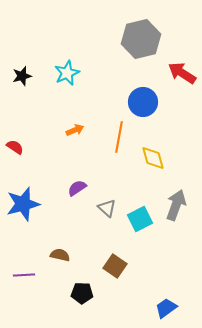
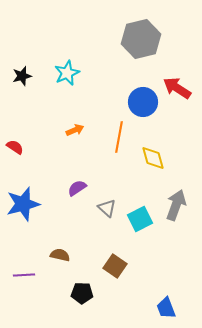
red arrow: moved 5 px left, 15 px down
blue trapezoid: rotated 75 degrees counterclockwise
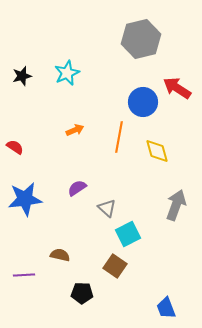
yellow diamond: moved 4 px right, 7 px up
blue star: moved 2 px right, 5 px up; rotated 8 degrees clockwise
cyan square: moved 12 px left, 15 px down
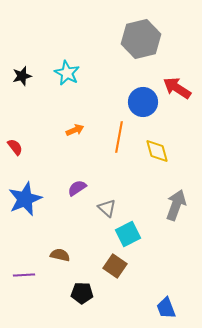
cyan star: rotated 20 degrees counterclockwise
red semicircle: rotated 18 degrees clockwise
blue star: rotated 16 degrees counterclockwise
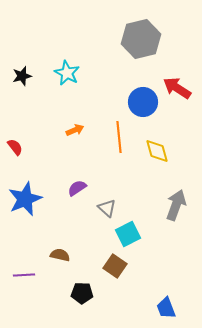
orange line: rotated 16 degrees counterclockwise
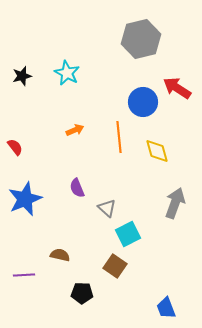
purple semicircle: rotated 78 degrees counterclockwise
gray arrow: moved 1 px left, 2 px up
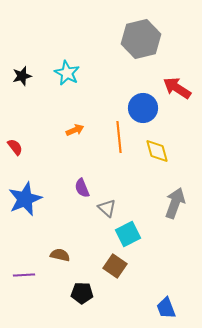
blue circle: moved 6 px down
purple semicircle: moved 5 px right
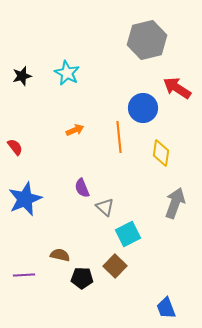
gray hexagon: moved 6 px right, 1 px down
yellow diamond: moved 4 px right, 2 px down; rotated 24 degrees clockwise
gray triangle: moved 2 px left, 1 px up
brown square: rotated 10 degrees clockwise
black pentagon: moved 15 px up
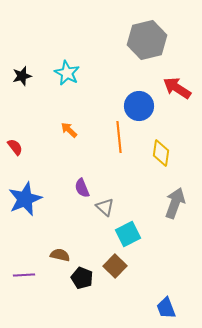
blue circle: moved 4 px left, 2 px up
orange arrow: moved 6 px left; rotated 114 degrees counterclockwise
black pentagon: rotated 20 degrees clockwise
